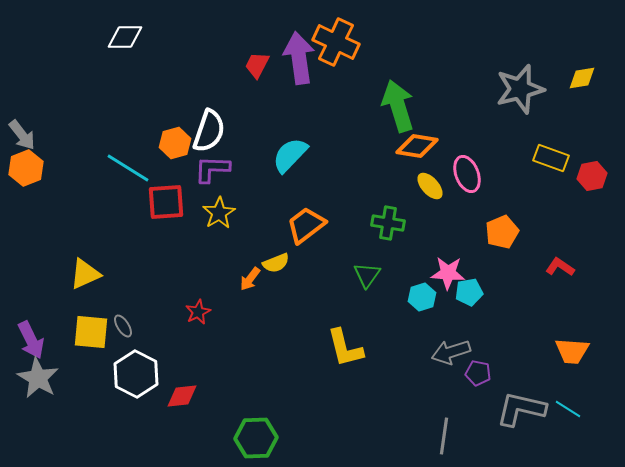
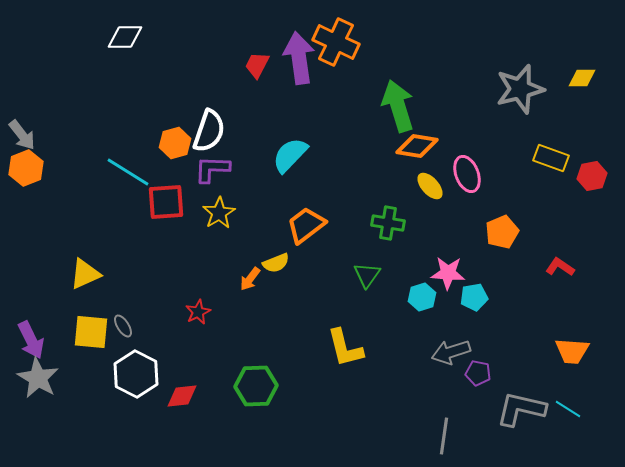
yellow diamond at (582, 78): rotated 8 degrees clockwise
cyan line at (128, 168): moved 4 px down
cyan pentagon at (469, 292): moved 5 px right, 5 px down
green hexagon at (256, 438): moved 52 px up
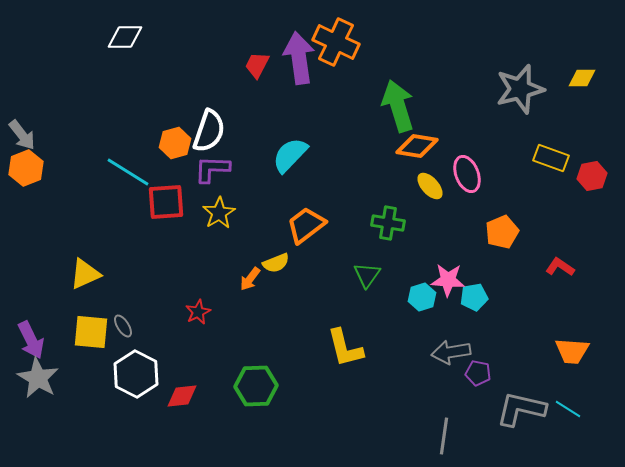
pink star at (448, 273): moved 7 px down
gray arrow at (451, 352): rotated 9 degrees clockwise
